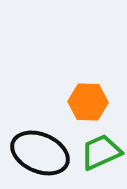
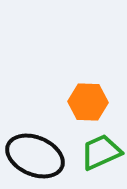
black ellipse: moved 5 px left, 3 px down
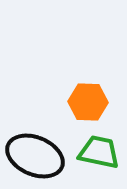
green trapezoid: moved 2 px left; rotated 36 degrees clockwise
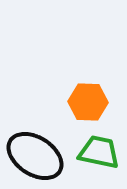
black ellipse: rotated 10 degrees clockwise
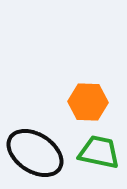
black ellipse: moved 3 px up
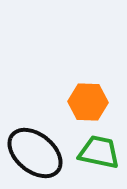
black ellipse: rotated 6 degrees clockwise
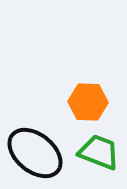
green trapezoid: rotated 9 degrees clockwise
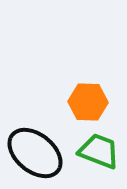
green trapezoid: moved 1 px up
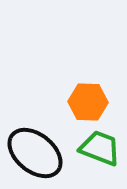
green trapezoid: moved 1 px right, 3 px up
